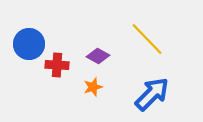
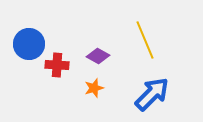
yellow line: moved 2 px left, 1 px down; rotated 21 degrees clockwise
orange star: moved 1 px right, 1 px down
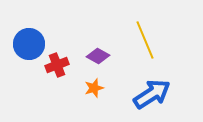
red cross: rotated 25 degrees counterclockwise
blue arrow: rotated 12 degrees clockwise
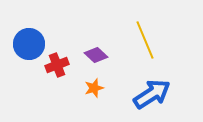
purple diamond: moved 2 px left, 1 px up; rotated 15 degrees clockwise
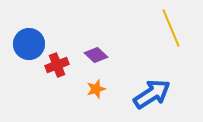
yellow line: moved 26 px right, 12 px up
orange star: moved 2 px right, 1 px down
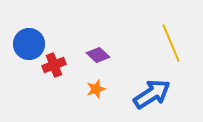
yellow line: moved 15 px down
purple diamond: moved 2 px right
red cross: moved 3 px left
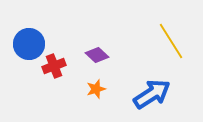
yellow line: moved 2 px up; rotated 9 degrees counterclockwise
purple diamond: moved 1 px left
red cross: moved 1 px down
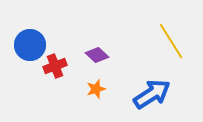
blue circle: moved 1 px right, 1 px down
red cross: moved 1 px right
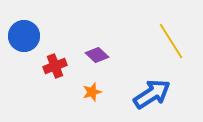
blue circle: moved 6 px left, 9 px up
orange star: moved 4 px left, 3 px down
